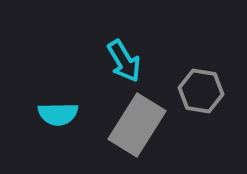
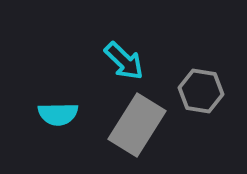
cyan arrow: rotated 15 degrees counterclockwise
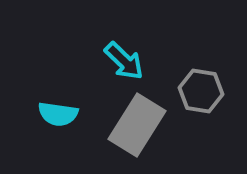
cyan semicircle: rotated 9 degrees clockwise
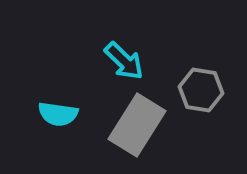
gray hexagon: moved 1 px up
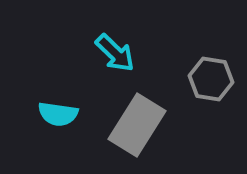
cyan arrow: moved 9 px left, 8 px up
gray hexagon: moved 10 px right, 11 px up
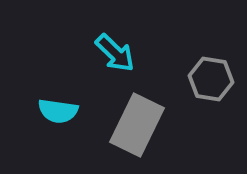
cyan semicircle: moved 3 px up
gray rectangle: rotated 6 degrees counterclockwise
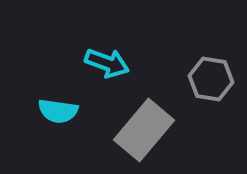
cyan arrow: moved 8 px left, 10 px down; rotated 24 degrees counterclockwise
gray rectangle: moved 7 px right, 5 px down; rotated 14 degrees clockwise
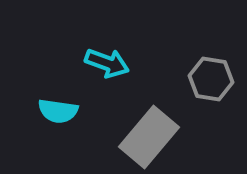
gray rectangle: moved 5 px right, 7 px down
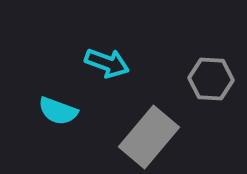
gray hexagon: rotated 6 degrees counterclockwise
cyan semicircle: rotated 12 degrees clockwise
